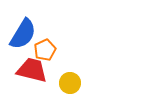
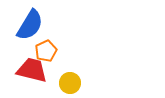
blue semicircle: moved 7 px right, 9 px up
orange pentagon: moved 1 px right, 1 px down
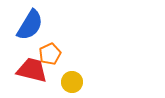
orange pentagon: moved 4 px right, 3 px down
yellow circle: moved 2 px right, 1 px up
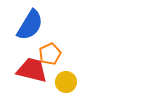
yellow circle: moved 6 px left
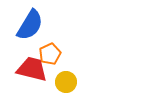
red trapezoid: moved 1 px up
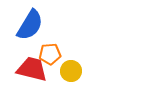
orange pentagon: rotated 20 degrees clockwise
yellow circle: moved 5 px right, 11 px up
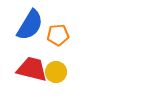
orange pentagon: moved 8 px right, 19 px up
yellow circle: moved 15 px left, 1 px down
